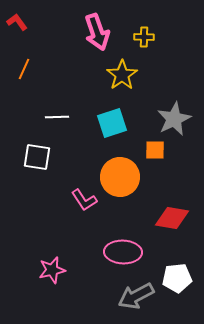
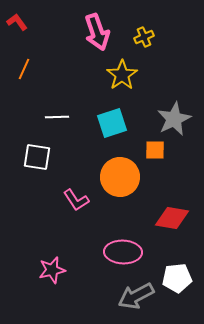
yellow cross: rotated 24 degrees counterclockwise
pink L-shape: moved 8 px left
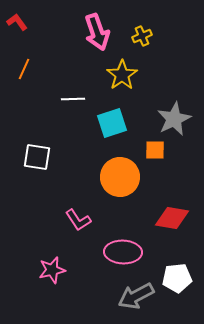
yellow cross: moved 2 px left, 1 px up
white line: moved 16 px right, 18 px up
pink L-shape: moved 2 px right, 20 px down
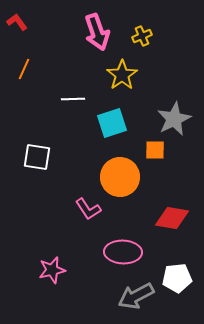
pink L-shape: moved 10 px right, 11 px up
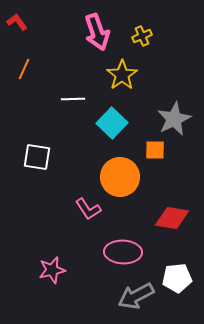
cyan square: rotated 28 degrees counterclockwise
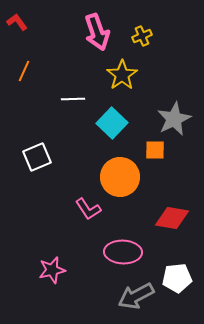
orange line: moved 2 px down
white square: rotated 32 degrees counterclockwise
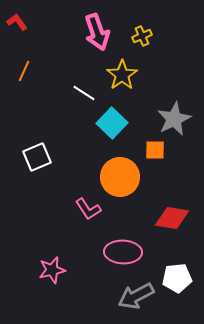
white line: moved 11 px right, 6 px up; rotated 35 degrees clockwise
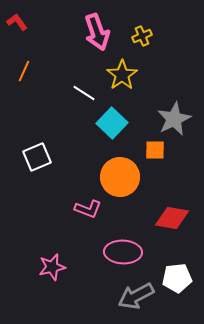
pink L-shape: rotated 36 degrees counterclockwise
pink star: moved 3 px up
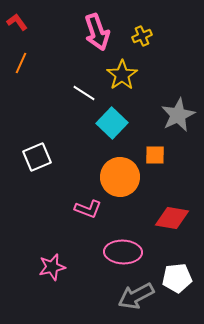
orange line: moved 3 px left, 8 px up
gray star: moved 4 px right, 4 px up
orange square: moved 5 px down
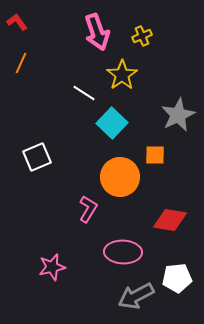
pink L-shape: rotated 80 degrees counterclockwise
red diamond: moved 2 px left, 2 px down
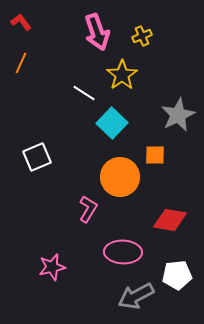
red L-shape: moved 4 px right
white pentagon: moved 3 px up
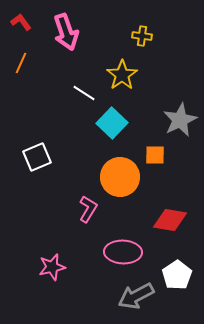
pink arrow: moved 31 px left
yellow cross: rotated 30 degrees clockwise
gray star: moved 2 px right, 5 px down
white pentagon: rotated 28 degrees counterclockwise
